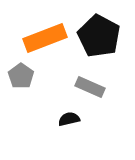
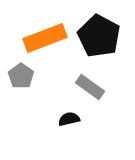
gray rectangle: rotated 12 degrees clockwise
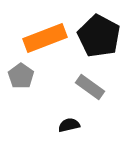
black semicircle: moved 6 px down
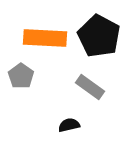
orange rectangle: rotated 24 degrees clockwise
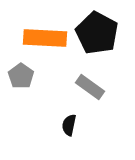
black pentagon: moved 2 px left, 3 px up
black semicircle: rotated 65 degrees counterclockwise
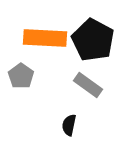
black pentagon: moved 4 px left, 7 px down
gray rectangle: moved 2 px left, 2 px up
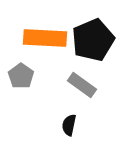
black pentagon: rotated 21 degrees clockwise
gray rectangle: moved 6 px left
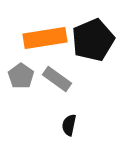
orange rectangle: rotated 12 degrees counterclockwise
gray rectangle: moved 25 px left, 6 px up
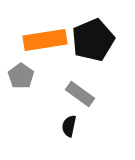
orange rectangle: moved 2 px down
gray rectangle: moved 23 px right, 15 px down
black semicircle: moved 1 px down
